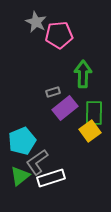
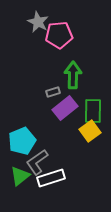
gray star: moved 2 px right
green arrow: moved 10 px left, 1 px down
green rectangle: moved 1 px left, 2 px up
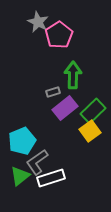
pink pentagon: rotated 28 degrees counterclockwise
green rectangle: rotated 45 degrees clockwise
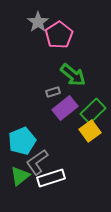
gray star: rotated 10 degrees clockwise
green arrow: rotated 128 degrees clockwise
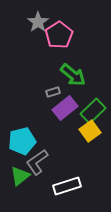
cyan pentagon: rotated 8 degrees clockwise
white rectangle: moved 16 px right, 8 px down
